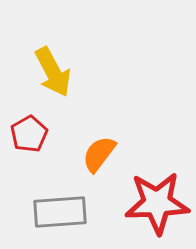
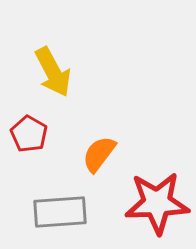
red pentagon: rotated 12 degrees counterclockwise
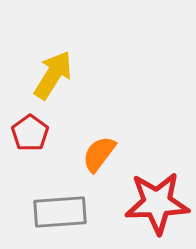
yellow arrow: moved 3 px down; rotated 120 degrees counterclockwise
red pentagon: moved 1 px right, 1 px up; rotated 6 degrees clockwise
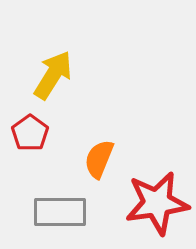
orange semicircle: moved 5 px down; rotated 15 degrees counterclockwise
red star: rotated 6 degrees counterclockwise
gray rectangle: rotated 4 degrees clockwise
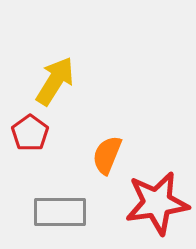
yellow arrow: moved 2 px right, 6 px down
orange semicircle: moved 8 px right, 4 px up
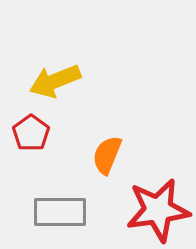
yellow arrow: rotated 144 degrees counterclockwise
red pentagon: moved 1 px right
red star: moved 1 px right, 7 px down
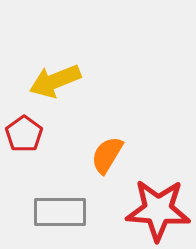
red pentagon: moved 7 px left, 1 px down
orange semicircle: rotated 9 degrees clockwise
red star: rotated 12 degrees clockwise
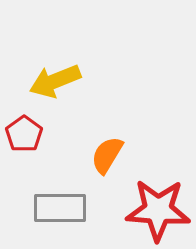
gray rectangle: moved 4 px up
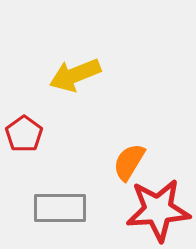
yellow arrow: moved 20 px right, 6 px up
orange semicircle: moved 22 px right, 7 px down
red star: rotated 8 degrees counterclockwise
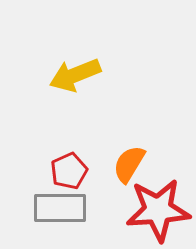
red pentagon: moved 45 px right, 37 px down; rotated 12 degrees clockwise
orange semicircle: moved 2 px down
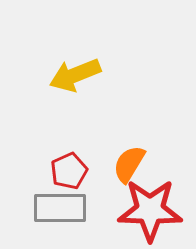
red star: moved 8 px left; rotated 6 degrees clockwise
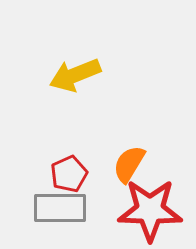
red pentagon: moved 3 px down
